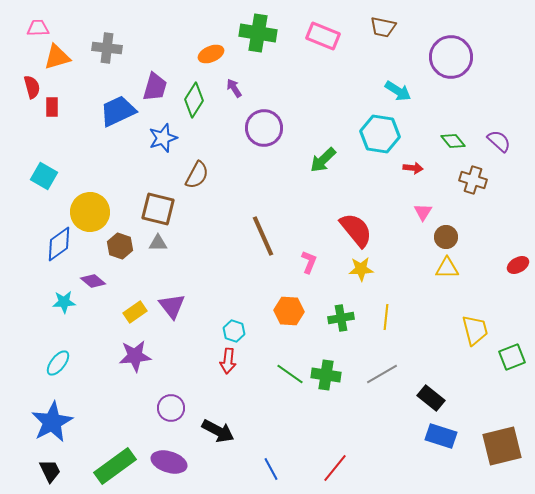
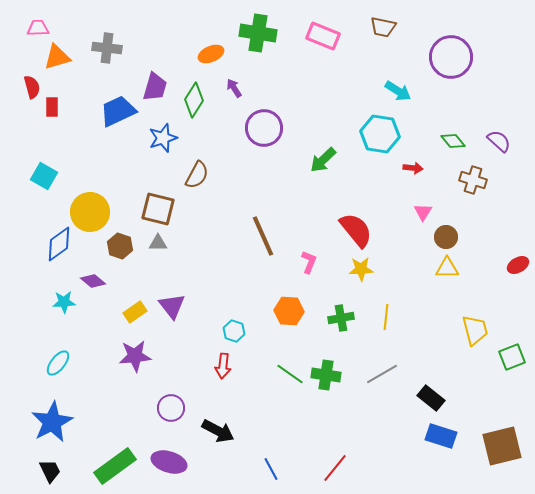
red arrow at (228, 361): moved 5 px left, 5 px down
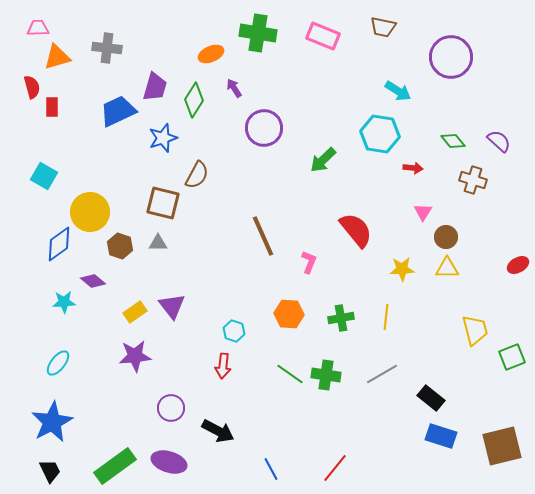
brown square at (158, 209): moved 5 px right, 6 px up
yellow star at (361, 269): moved 41 px right
orange hexagon at (289, 311): moved 3 px down
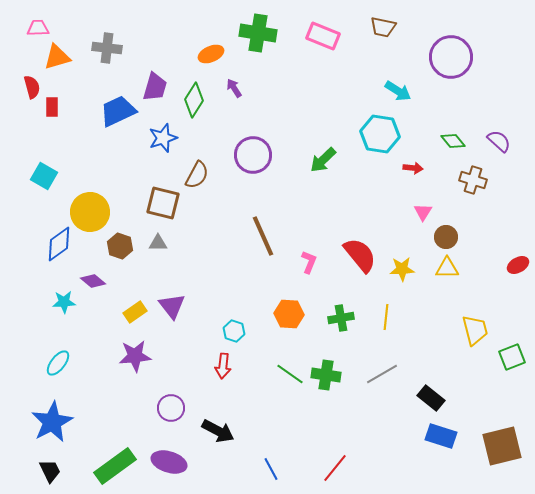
purple circle at (264, 128): moved 11 px left, 27 px down
red semicircle at (356, 230): moved 4 px right, 25 px down
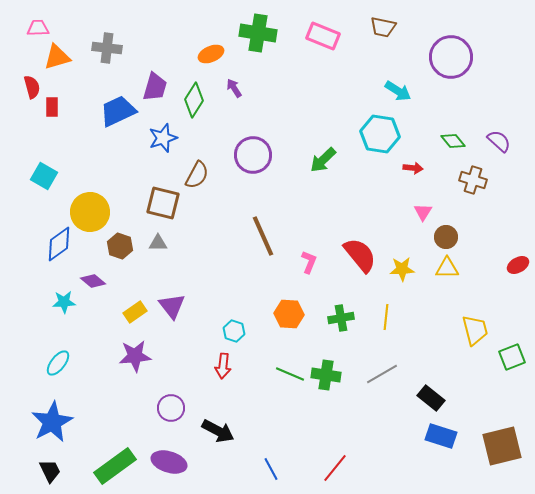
green line at (290, 374): rotated 12 degrees counterclockwise
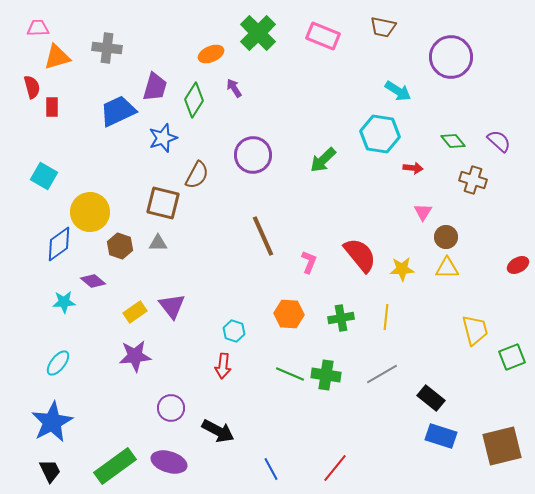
green cross at (258, 33): rotated 36 degrees clockwise
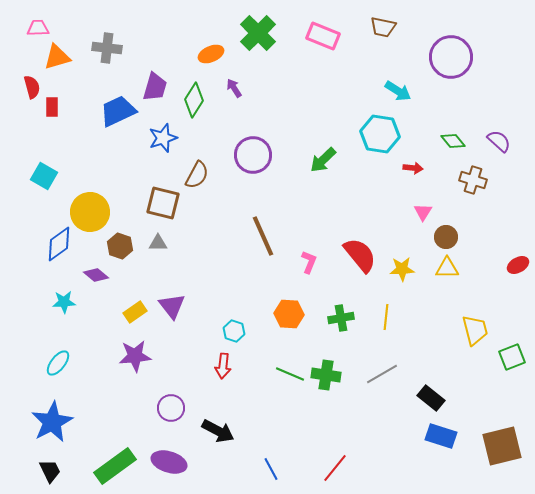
purple diamond at (93, 281): moved 3 px right, 6 px up
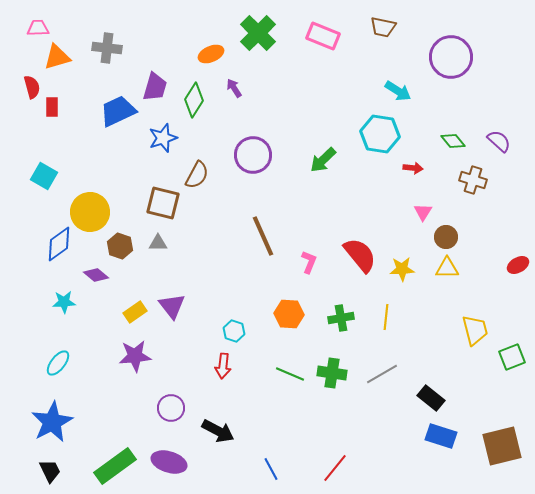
green cross at (326, 375): moved 6 px right, 2 px up
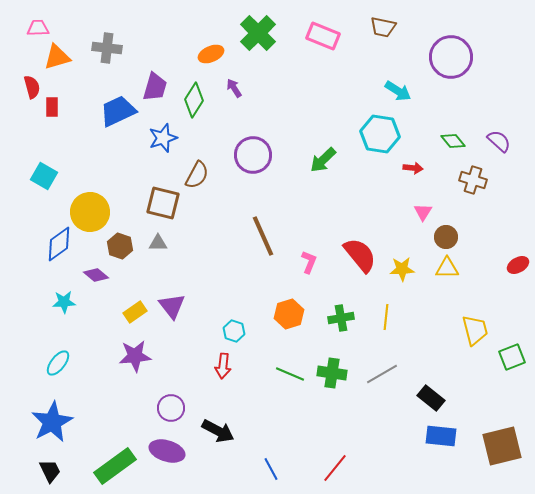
orange hexagon at (289, 314): rotated 20 degrees counterclockwise
blue rectangle at (441, 436): rotated 12 degrees counterclockwise
purple ellipse at (169, 462): moved 2 px left, 11 px up
